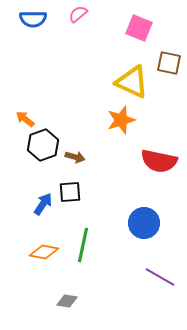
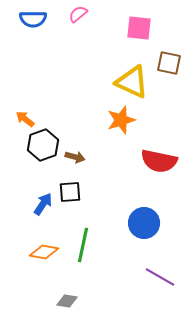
pink square: rotated 16 degrees counterclockwise
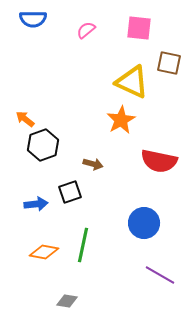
pink semicircle: moved 8 px right, 16 px down
orange star: rotated 12 degrees counterclockwise
brown arrow: moved 18 px right, 7 px down
black square: rotated 15 degrees counterclockwise
blue arrow: moved 7 px left; rotated 50 degrees clockwise
purple line: moved 2 px up
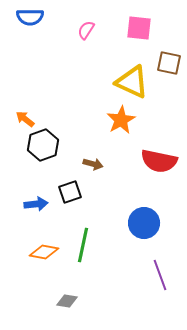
blue semicircle: moved 3 px left, 2 px up
pink semicircle: rotated 18 degrees counterclockwise
purple line: rotated 40 degrees clockwise
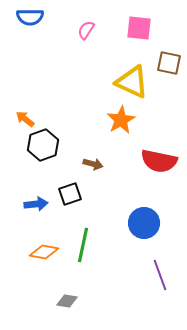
black square: moved 2 px down
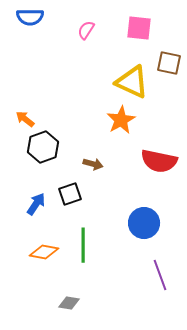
black hexagon: moved 2 px down
blue arrow: rotated 50 degrees counterclockwise
green line: rotated 12 degrees counterclockwise
gray diamond: moved 2 px right, 2 px down
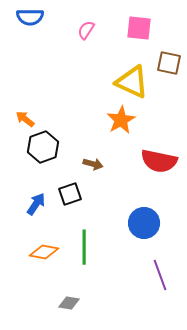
green line: moved 1 px right, 2 px down
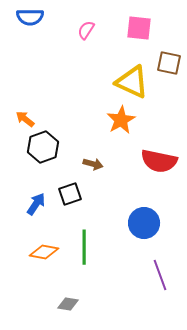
gray diamond: moved 1 px left, 1 px down
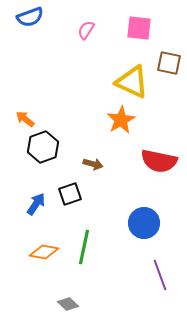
blue semicircle: rotated 20 degrees counterclockwise
green line: rotated 12 degrees clockwise
gray diamond: rotated 35 degrees clockwise
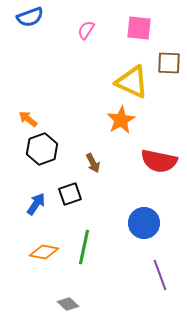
brown square: rotated 10 degrees counterclockwise
orange arrow: moved 3 px right
black hexagon: moved 1 px left, 2 px down
brown arrow: moved 1 px up; rotated 48 degrees clockwise
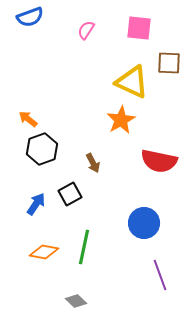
black square: rotated 10 degrees counterclockwise
gray diamond: moved 8 px right, 3 px up
